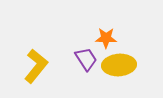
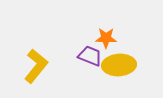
purple trapezoid: moved 4 px right, 3 px up; rotated 35 degrees counterclockwise
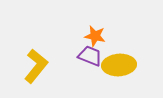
orange star: moved 11 px left, 2 px up; rotated 10 degrees clockwise
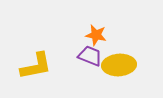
orange star: moved 1 px right, 1 px up
yellow L-shape: rotated 40 degrees clockwise
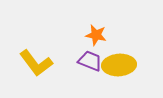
purple trapezoid: moved 5 px down
yellow L-shape: moved 3 px up; rotated 64 degrees clockwise
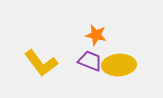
yellow L-shape: moved 5 px right
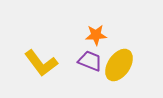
orange star: rotated 15 degrees counterclockwise
yellow ellipse: rotated 52 degrees counterclockwise
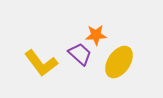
purple trapezoid: moved 10 px left, 7 px up; rotated 20 degrees clockwise
yellow ellipse: moved 3 px up
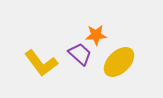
yellow ellipse: rotated 12 degrees clockwise
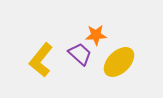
yellow L-shape: moved 3 px up; rotated 76 degrees clockwise
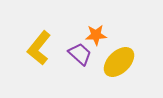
yellow L-shape: moved 2 px left, 12 px up
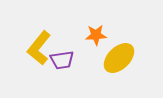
purple trapezoid: moved 18 px left, 6 px down; rotated 130 degrees clockwise
yellow ellipse: moved 4 px up
